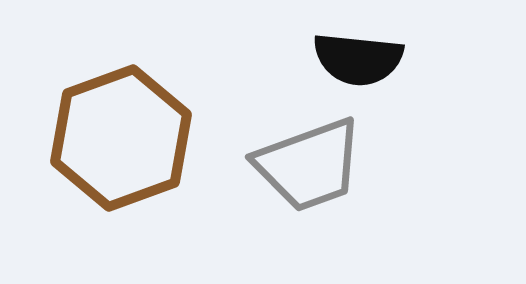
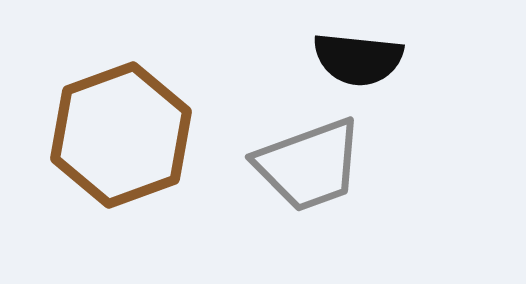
brown hexagon: moved 3 px up
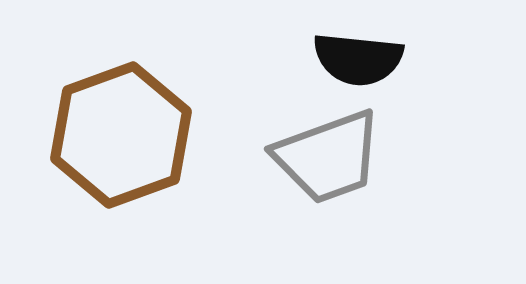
gray trapezoid: moved 19 px right, 8 px up
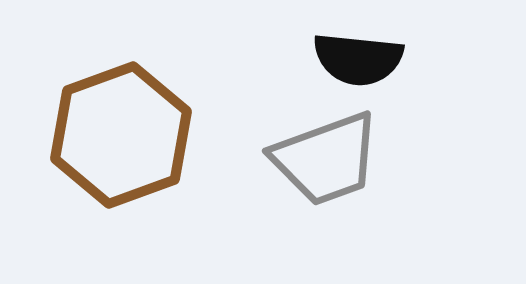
gray trapezoid: moved 2 px left, 2 px down
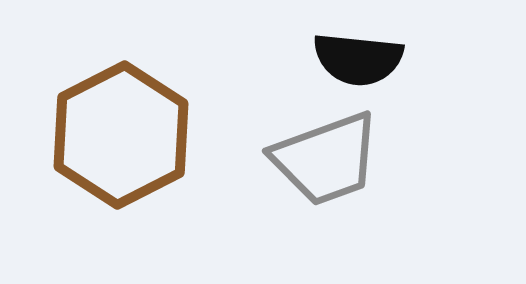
brown hexagon: rotated 7 degrees counterclockwise
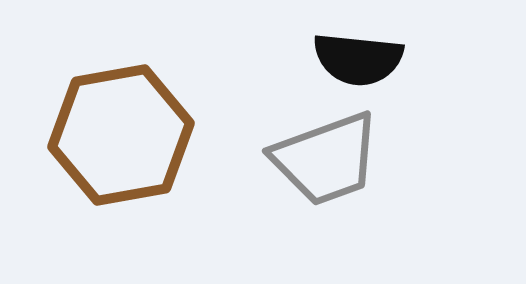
brown hexagon: rotated 17 degrees clockwise
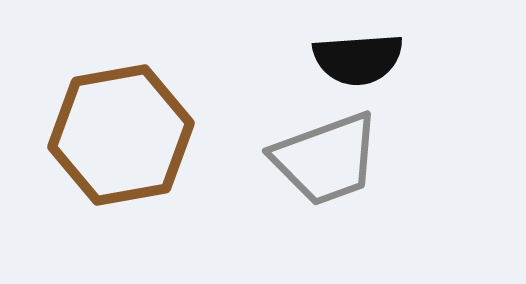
black semicircle: rotated 10 degrees counterclockwise
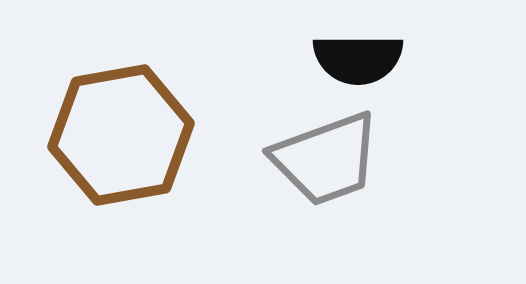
black semicircle: rotated 4 degrees clockwise
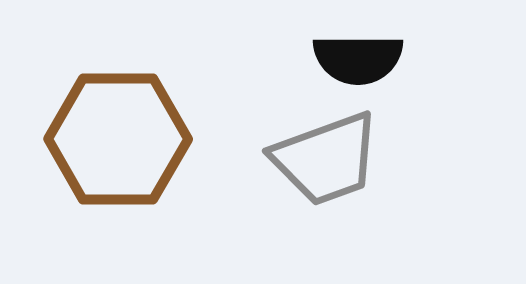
brown hexagon: moved 3 px left, 4 px down; rotated 10 degrees clockwise
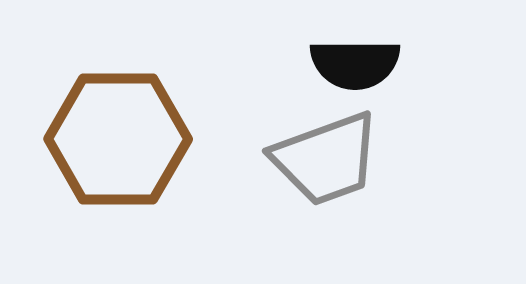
black semicircle: moved 3 px left, 5 px down
